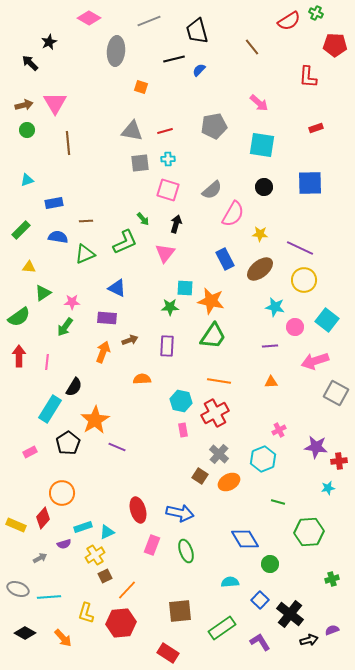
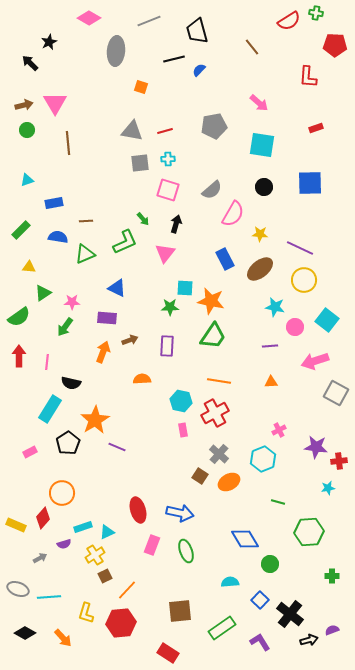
green cross at (316, 13): rotated 16 degrees counterclockwise
black semicircle at (74, 387): moved 3 px left, 4 px up; rotated 72 degrees clockwise
green cross at (332, 579): moved 3 px up; rotated 16 degrees clockwise
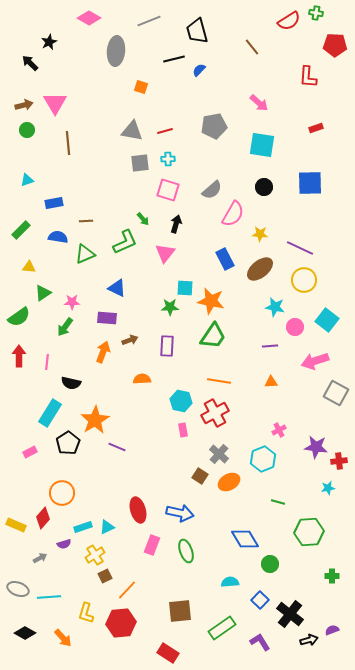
cyan rectangle at (50, 409): moved 4 px down
cyan triangle at (107, 532): moved 5 px up
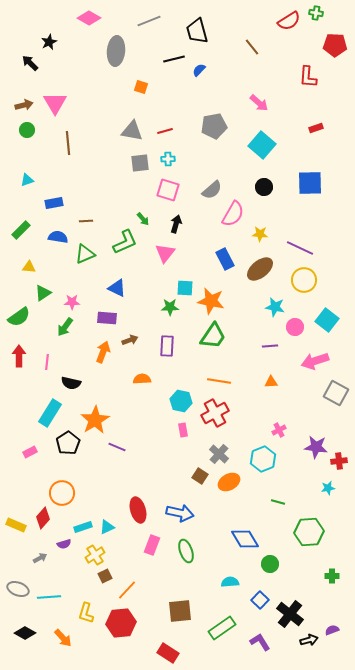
cyan square at (262, 145): rotated 32 degrees clockwise
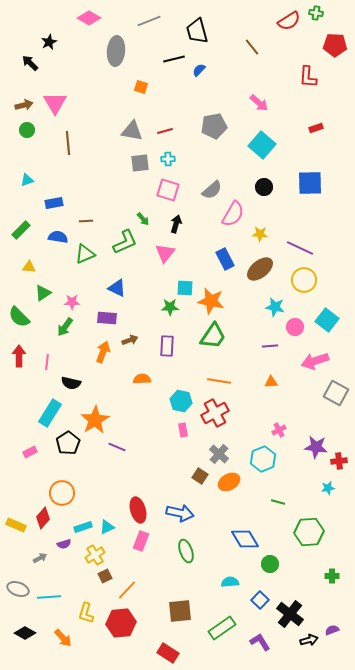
green semicircle at (19, 317): rotated 80 degrees clockwise
pink rectangle at (152, 545): moved 11 px left, 4 px up
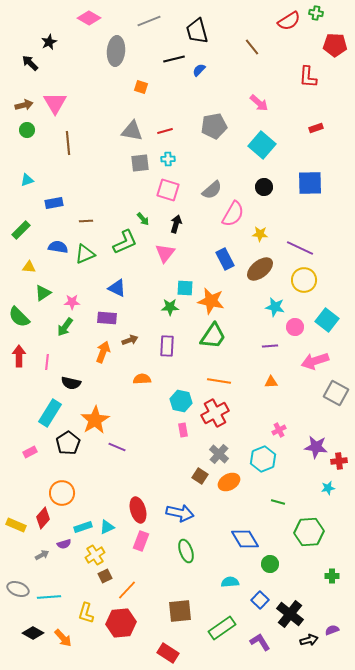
blue semicircle at (58, 237): moved 10 px down
gray arrow at (40, 558): moved 2 px right, 3 px up
black diamond at (25, 633): moved 8 px right
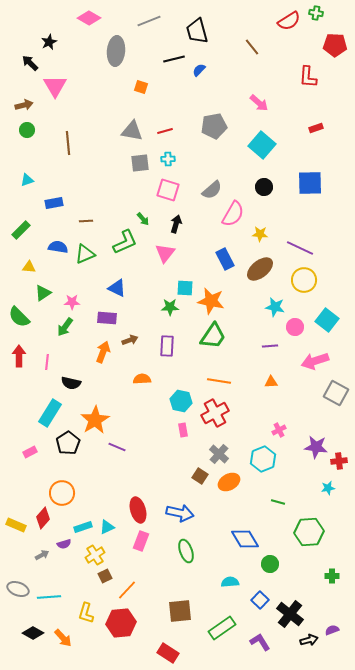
pink triangle at (55, 103): moved 17 px up
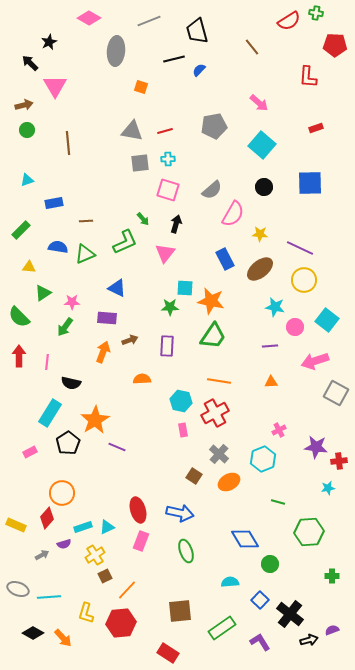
brown square at (200, 476): moved 6 px left
red diamond at (43, 518): moved 4 px right
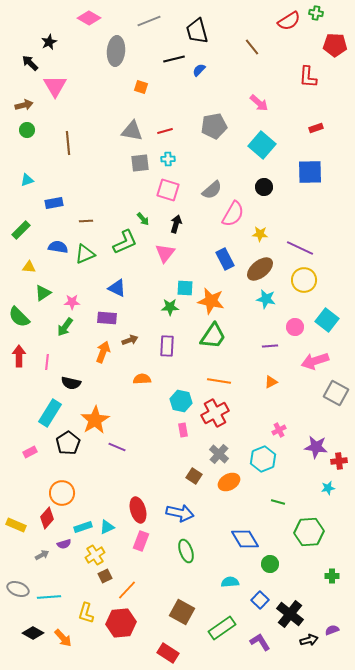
blue square at (310, 183): moved 11 px up
cyan star at (275, 307): moved 9 px left, 8 px up
orange triangle at (271, 382): rotated 24 degrees counterclockwise
brown square at (180, 611): moved 2 px right, 1 px down; rotated 35 degrees clockwise
